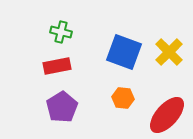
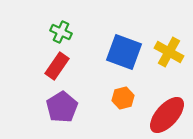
green cross: rotated 10 degrees clockwise
yellow cross: rotated 16 degrees counterclockwise
red rectangle: rotated 44 degrees counterclockwise
orange hexagon: rotated 20 degrees counterclockwise
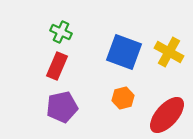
red rectangle: rotated 12 degrees counterclockwise
purple pentagon: rotated 20 degrees clockwise
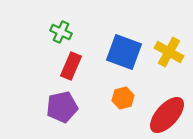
red rectangle: moved 14 px right
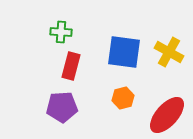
green cross: rotated 20 degrees counterclockwise
blue square: rotated 12 degrees counterclockwise
red rectangle: rotated 8 degrees counterclockwise
purple pentagon: rotated 8 degrees clockwise
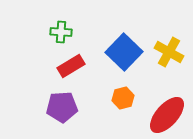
blue square: rotated 36 degrees clockwise
red rectangle: rotated 44 degrees clockwise
